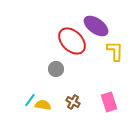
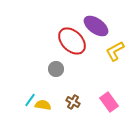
yellow L-shape: rotated 120 degrees counterclockwise
pink rectangle: rotated 18 degrees counterclockwise
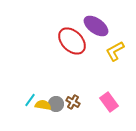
gray circle: moved 35 px down
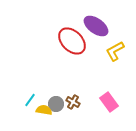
yellow semicircle: moved 1 px right, 5 px down
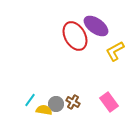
red ellipse: moved 3 px right, 5 px up; rotated 16 degrees clockwise
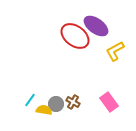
red ellipse: rotated 24 degrees counterclockwise
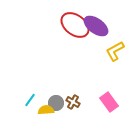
red ellipse: moved 11 px up
gray circle: moved 1 px up
yellow semicircle: moved 2 px right; rotated 14 degrees counterclockwise
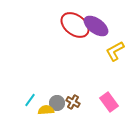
gray circle: moved 1 px right
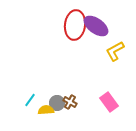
red ellipse: rotated 60 degrees clockwise
brown cross: moved 3 px left
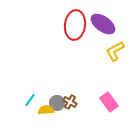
purple ellipse: moved 7 px right, 2 px up
